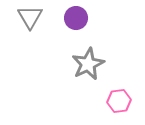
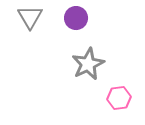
pink hexagon: moved 3 px up
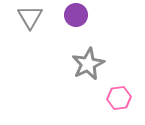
purple circle: moved 3 px up
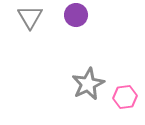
gray star: moved 20 px down
pink hexagon: moved 6 px right, 1 px up
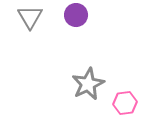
pink hexagon: moved 6 px down
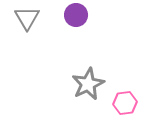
gray triangle: moved 3 px left, 1 px down
